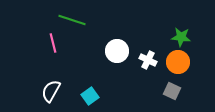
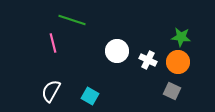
cyan square: rotated 24 degrees counterclockwise
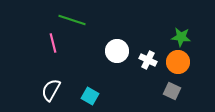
white semicircle: moved 1 px up
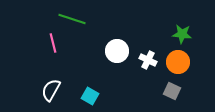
green line: moved 1 px up
green star: moved 1 px right, 3 px up
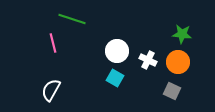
cyan square: moved 25 px right, 18 px up
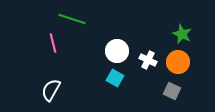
green star: rotated 18 degrees clockwise
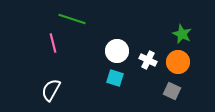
cyan square: rotated 12 degrees counterclockwise
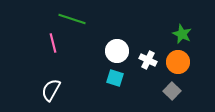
gray square: rotated 18 degrees clockwise
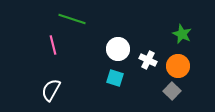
pink line: moved 2 px down
white circle: moved 1 px right, 2 px up
orange circle: moved 4 px down
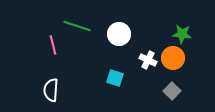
green line: moved 5 px right, 7 px down
green star: rotated 18 degrees counterclockwise
white circle: moved 1 px right, 15 px up
orange circle: moved 5 px left, 8 px up
white semicircle: rotated 25 degrees counterclockwise
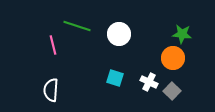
white cross: moved 1 px right, 22 px down
